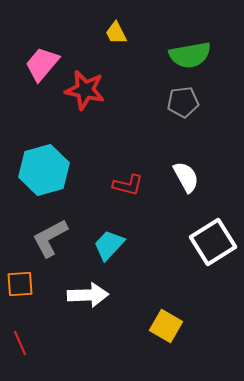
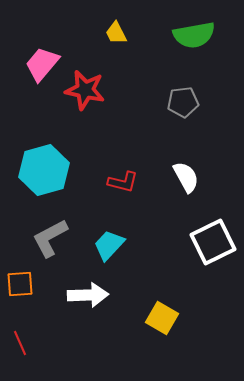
green semicircle: moved 4 px right, 20 px up
red L-shape: moved 5 px left, 3 px up
white square: rotated 6 degrees clockwise
yellow square: moved 4 px left, 8 px up
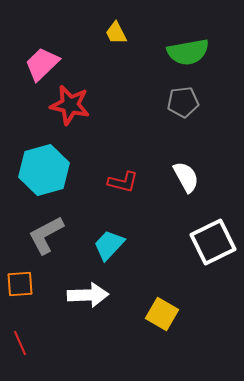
green semicircle: moved 6 px left, 17 px down
pink trapezoid: rotated 6 degrees clockwise
red star: moved 15 px left, 15 px down
gray L-shape: moved 4 px left, 3 px up
yellow square: moved 4 px up
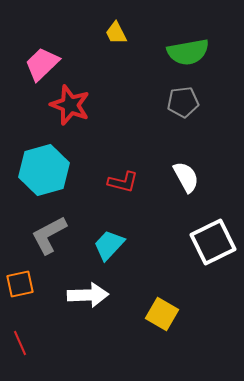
red star: rotated 9 degrees clockwise
gray L-shape: moved 3 px right
orange square: rotated 8 degrees counterclockwise
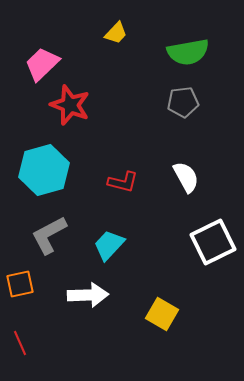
yellow trapezoid: rotated 110 degrees counterclockwise
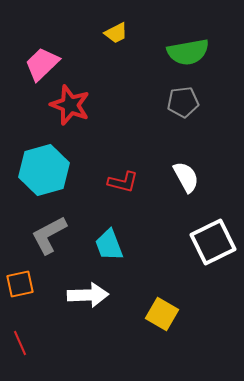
yellow trapezoid: rotated 20 degrees clockwise
cyan trapezoid: rotated 64 degrees counterclockwise
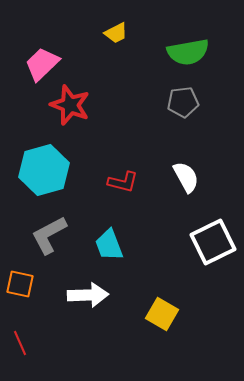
orange square: rotated 24 degrees clockwise
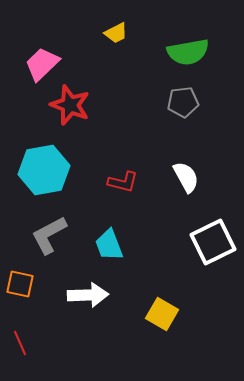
cyan hexagon: rotated 6 degrees clockwise
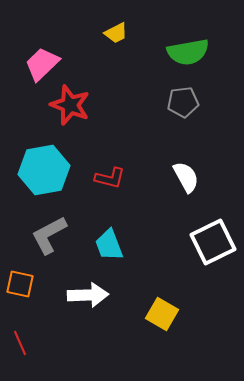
red L-shape: moved 13 px left, 4 px up
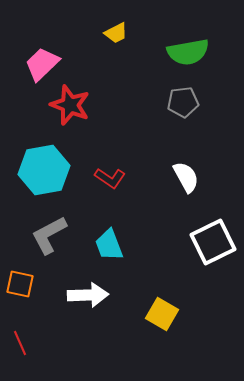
red L-shape: rotated 20 degrees clockwise
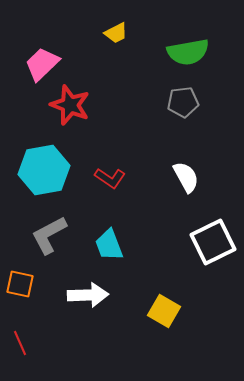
yellow square: moved 2 px right, 3 px up
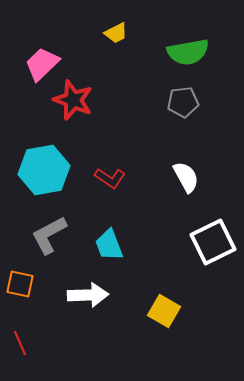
red star: moved 3 px right, 5 px up
